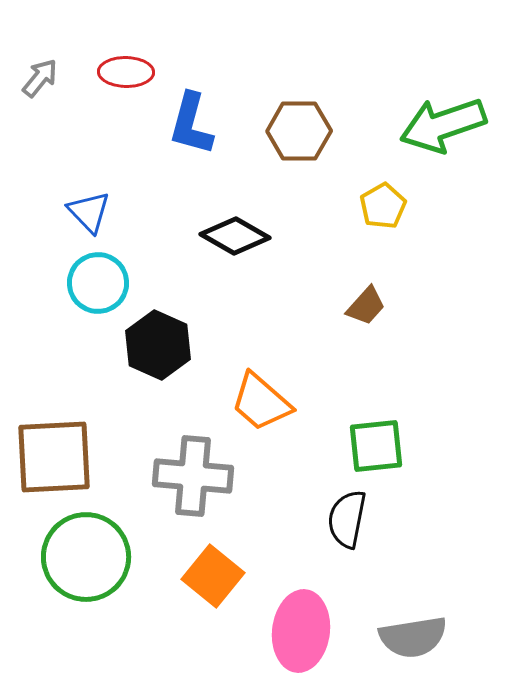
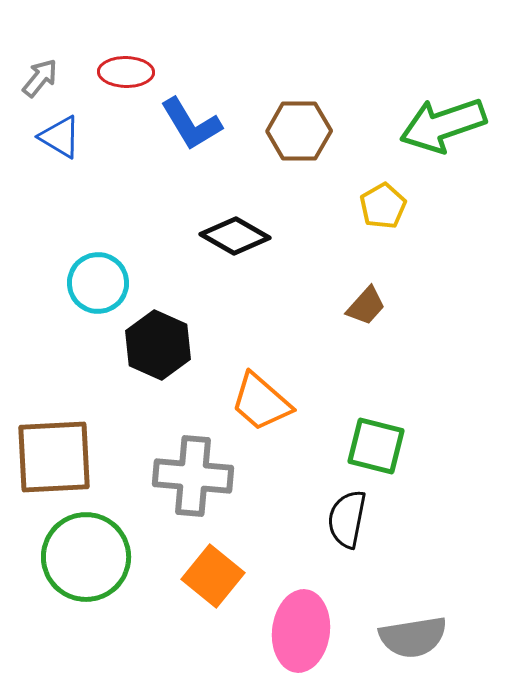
blue L-shape: rotated 46 degrees counterclockwise
blue triangle: moved 29 px left, 75 px up; rotated 15 degrees counterclockwise
green square: rotated 20 degrees clockwise
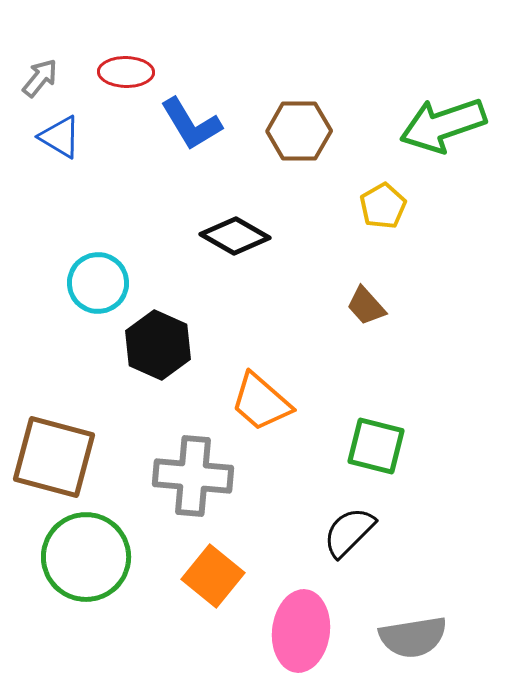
brown trapezoid: rotated 96 degrees clockwise
brown square: rotated 18 degrees clockwise
black semicircle: moved 2 px right, 13 px down; rotated 34 degrees clockwise
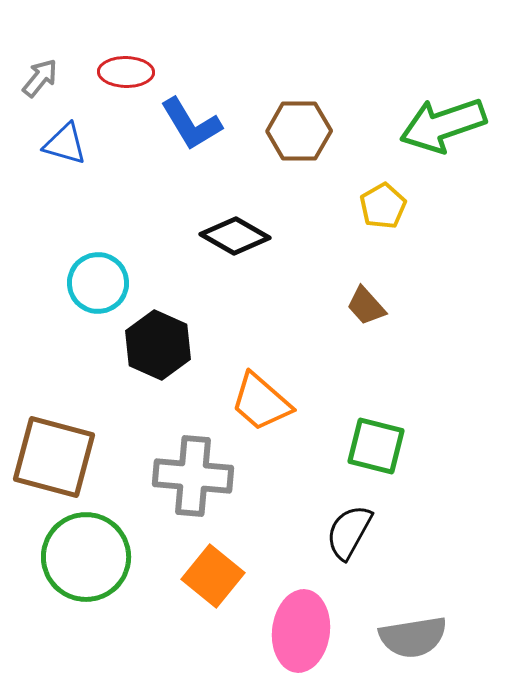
blue triangle: moved 5 px right, 7 px down; rotated 15 degrees counterclockwise
black semicircle: rotated 16 degrees counterclockwise
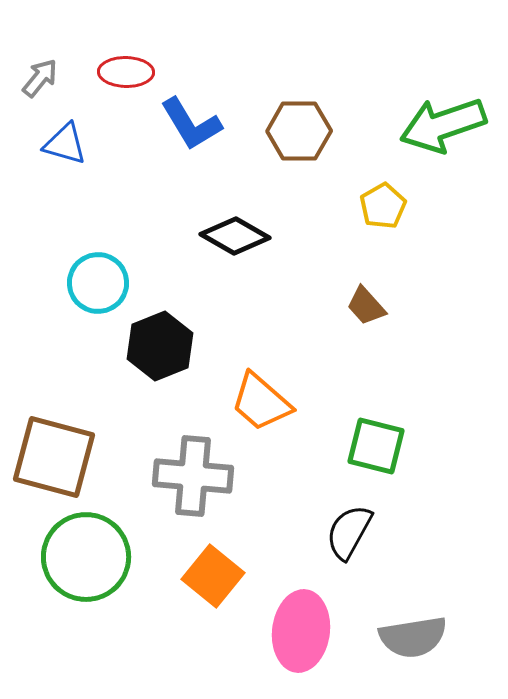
black hexagon: moved 2 px right, 1 px down; rotated 14 degrees clockwise
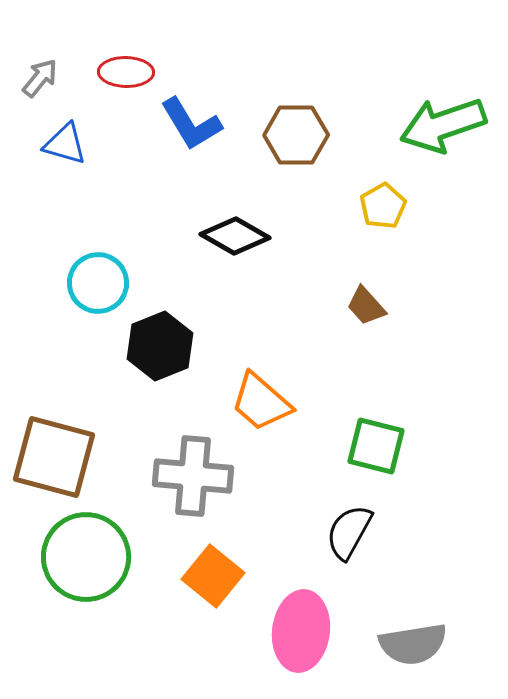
brown hexagon: moved 3 px left, 4 px down
gray semicircle: moved 7 px down
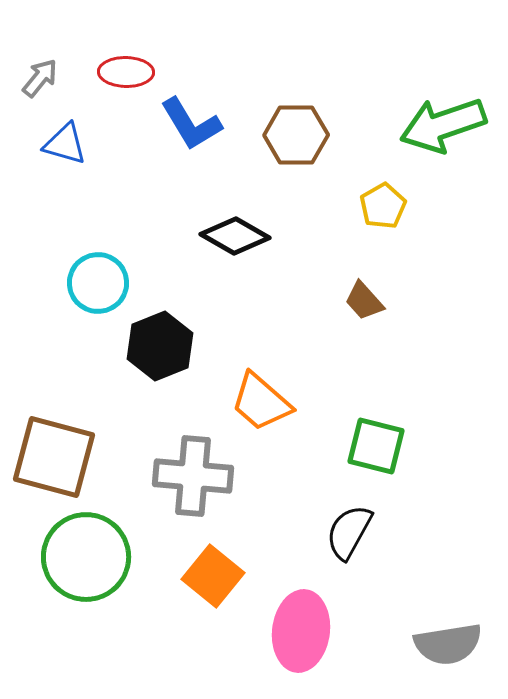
brown trapezoid: moved 2 px left, 5 px up
gray semicircle: moved 35 px right
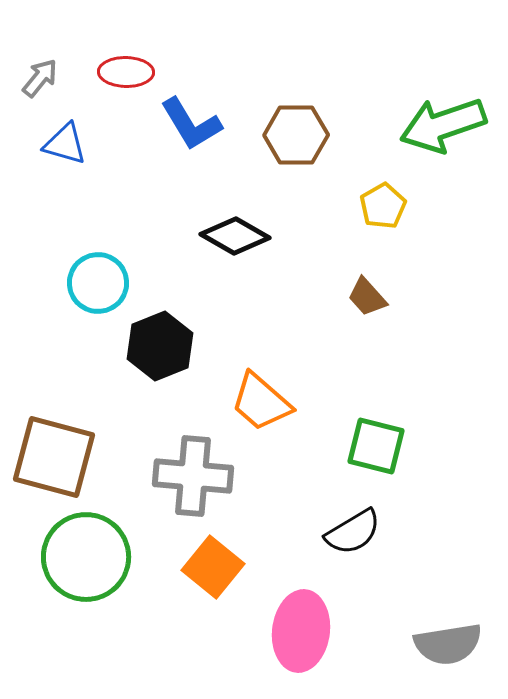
brown trapezoid: moved 3 px right, 4 px up
black semicircle: moved 4 px right; rotated 150 degrees counterclockwise
orange square: moved 9 px up
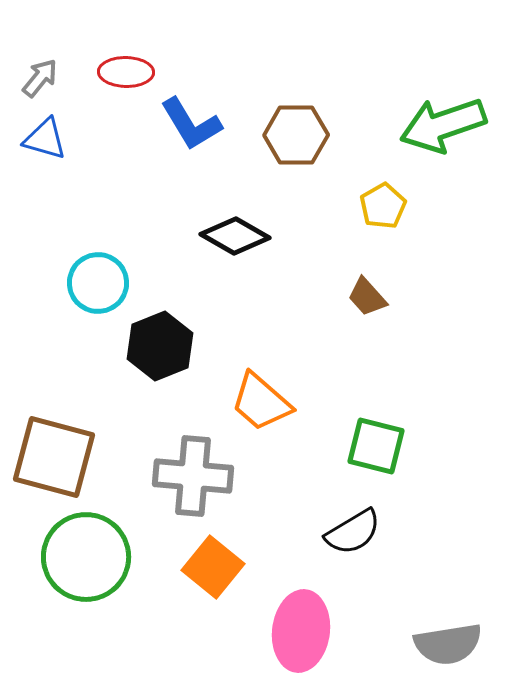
blue triangle: moved 20 px left, 5 px up
